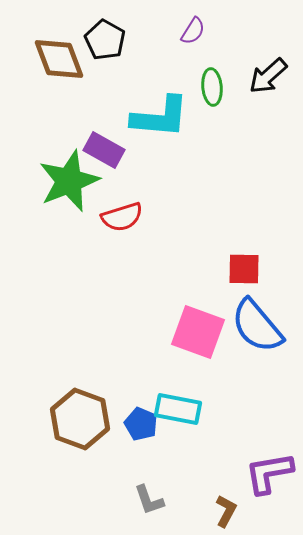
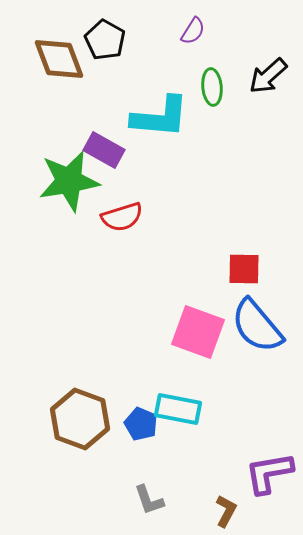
green star: rotated 12 degrees clockwise
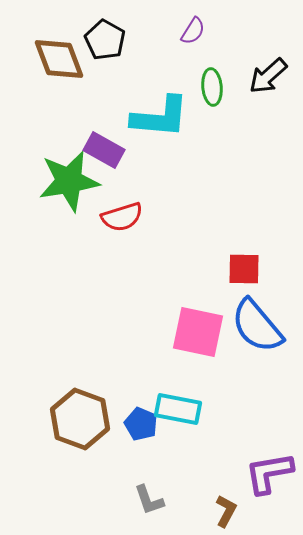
pink square: rotated 8 degrees counterclockwise
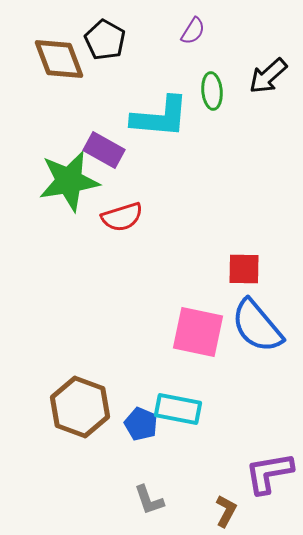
green ellipse: moved 4 px down
brown hexagon: moved 12 px up
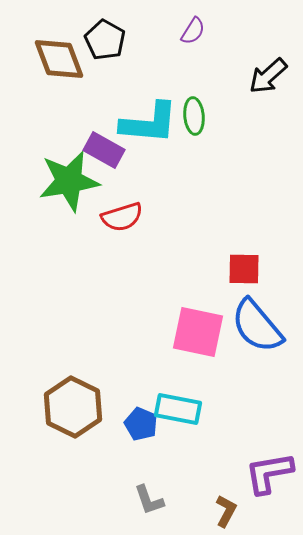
green ellipse: moved 18 px left, 25 px down
cyan L-shape: moved 11 px left, 6 px down
brown hexagon: moved 7 px left; rotated 6 degrees clockwise
